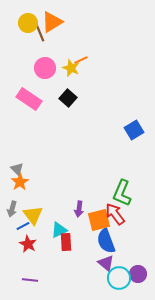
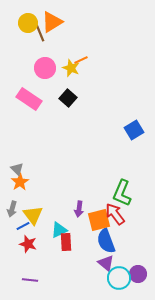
red star: rotated 12 degrees counterclockwise
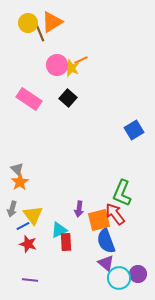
pink circle: moved 12 px right, 3 px up
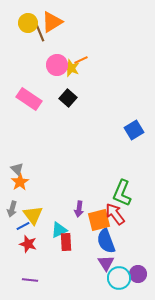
purple triangle: rotated 18 degrees clockwise
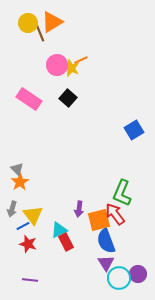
red rectangle: rotated 24 degrees counterclockwise
